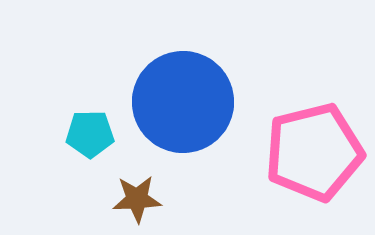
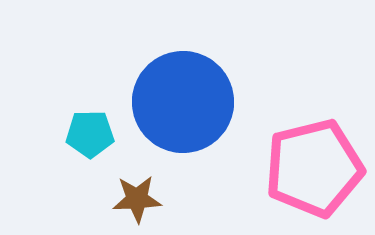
pink pentagon: moved 16 px down
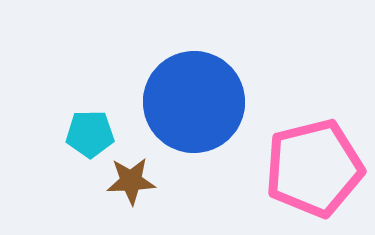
blue circle: moved 11 px right
brown star: moved 6 px left, 18 px up
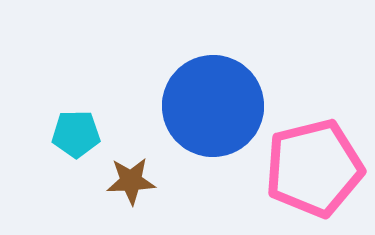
blue circle: moved 19 px right, 4 px down
cyan pentagon: moved 14 px left
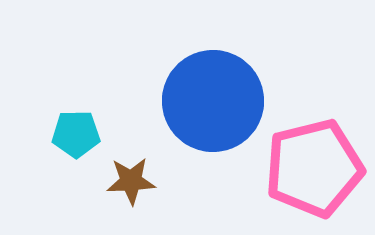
blue circle: moved 5 px up
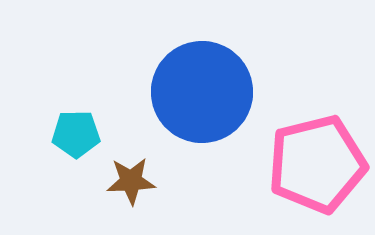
blue circle: moved 11 px left, 9 px up
pink pentagon: moved 3 px right, 4 px up
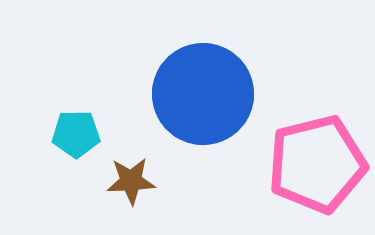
blue circle: moved 1 px right, 2 px down
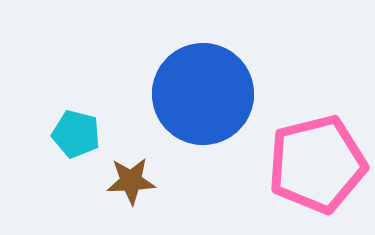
cyan pentagon: rotated 15 degrees clockwise
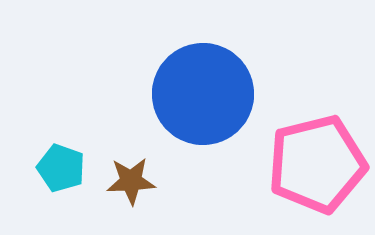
cyan pentagon: moved 15 px left, 34 px down; rotated 6 degrees clockwise
